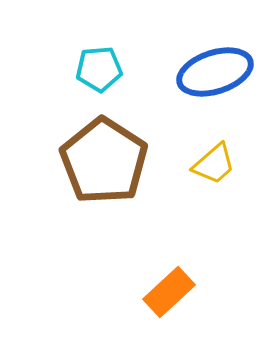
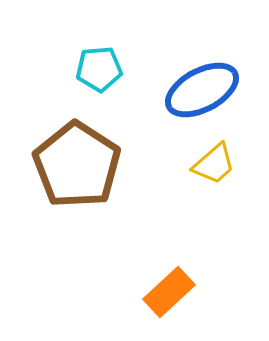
blue ellipse: moved 13 px left, 18 px down; rotated 10 degrees counterclockwise
brown pentagon: moved 27 px left, 4 px down
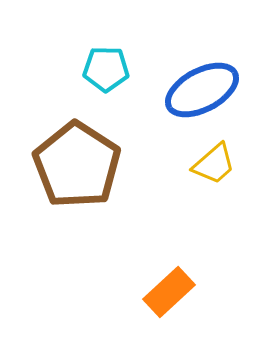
cyan pentagon: moved 7 px right; rotated 6 degrees clockwise
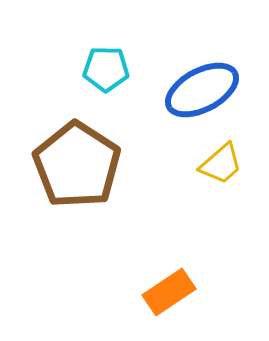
yellow trapezoid: moved 7 px right
orange rectangle: rotated 9 degrees clockwise
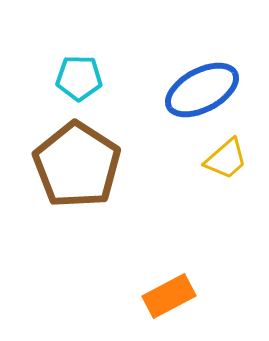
cyan pentagon: moved 27 px left, 9 px down
yellow trapezoid: moved 5 px right, 5 px up
orange rectangle: moved 4 px down; rotated 6 degrees clockwise
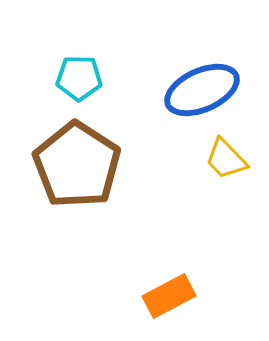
blue ellipse: rotated 4 degrees clockwise
yellow trapezoid: rotated 87 degrees clockwise
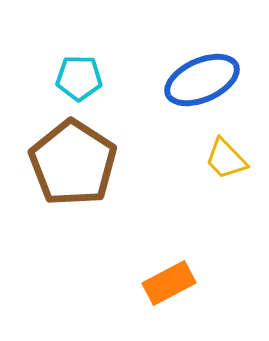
blue ellipse: moved 10 px up
brown pentagon: moved 4 px left, 2 px up
orange rectangle: moved 13 px up
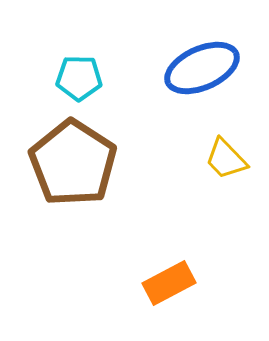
blue ellipse: moved 12 px up
